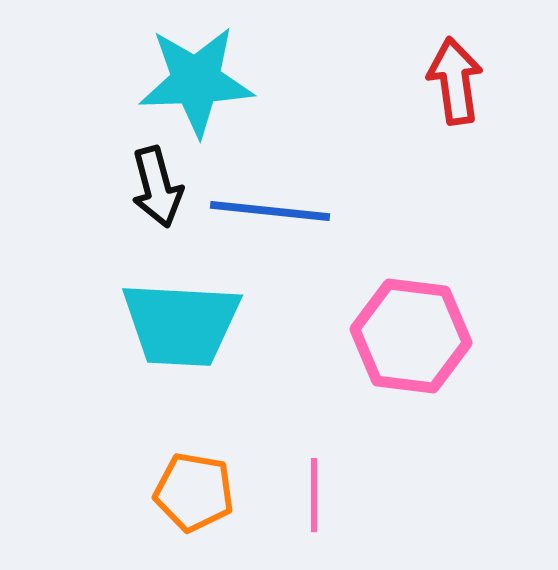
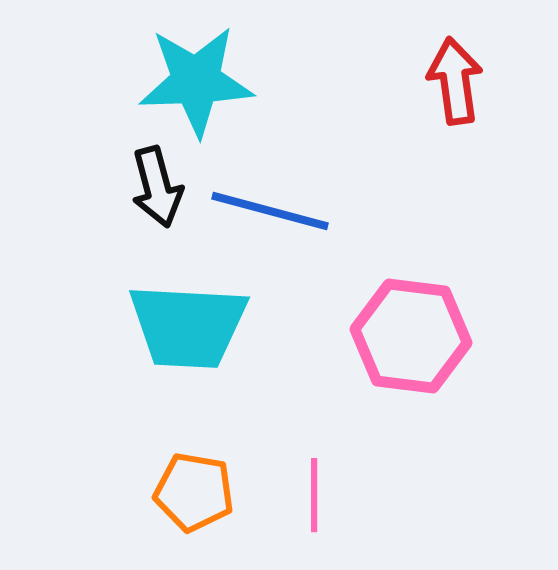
blue line: rotated 9 degrees clockwise
cyan trapezoid: moved 7 px right, 2 px down
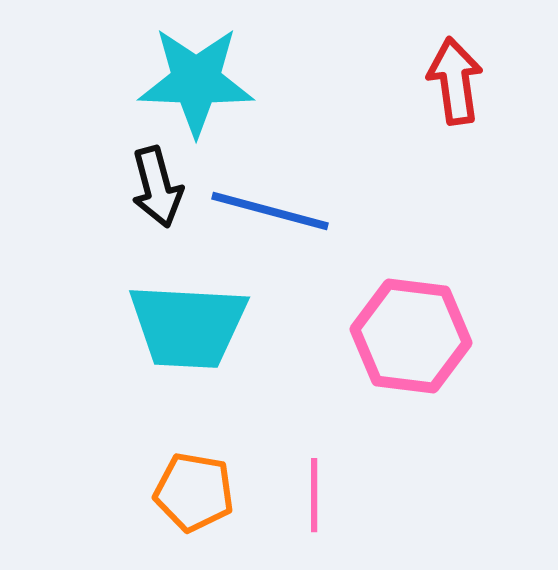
cyan star: rotated 4 degrees clockwise
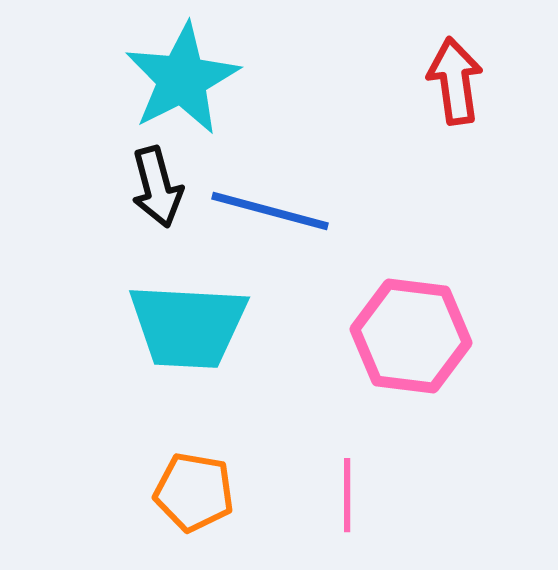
cyan star: moved 14 px left, 2 px up; rotated 29 degrees counterclockwise
pink line: moved 33 px right
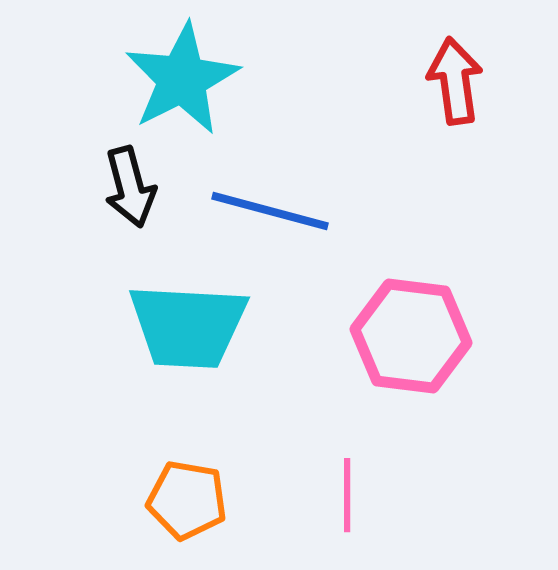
black arrow: moved 27 px left
orange pentagon: moved 7 px left, 8 px down
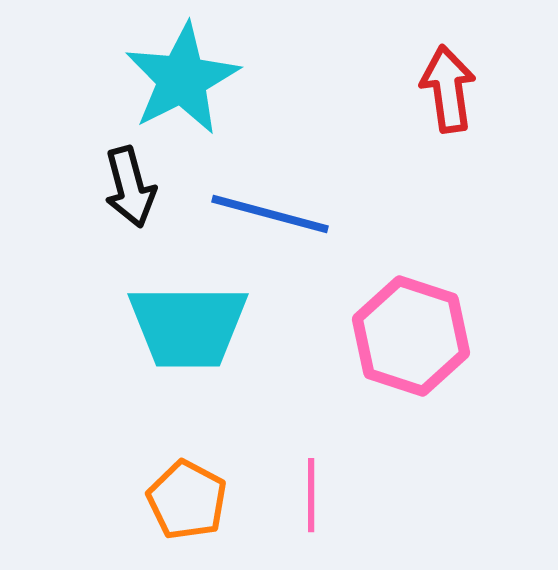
red arrow: moved 7 px left, 8 px down
blue line: moved 3 px down
cyan trapezoid: rotated 3 degrees counterclockwise
pink hexagon: rotated 11 degrees clockwise
pink line: moved 36 px left
orange pentagon: rotated 18 degrees clockwise
